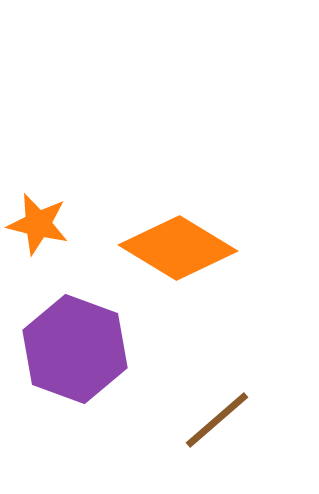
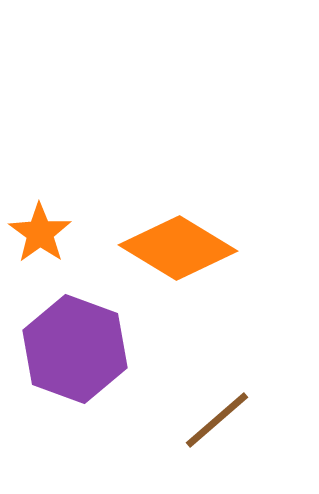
orange star: moved 2 px right, 9 px down; rotated 22 degrees clockwise
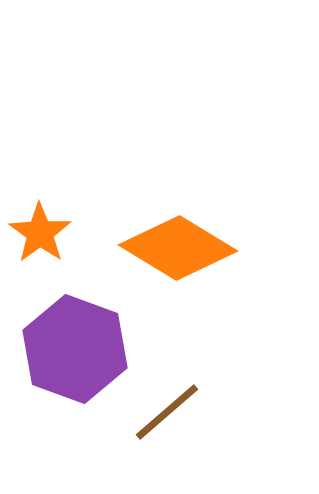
brown line: moved 50 px left, 8 px up
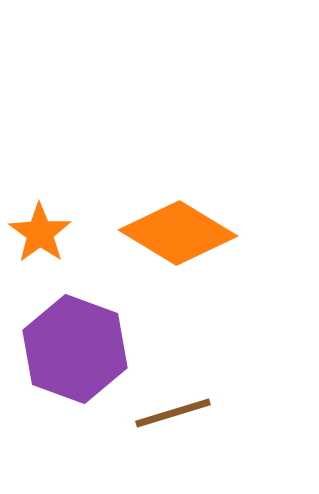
orange diamond: moved 15 px up
brown line: moved 6 px right, 1 px down; rotated 24 degrees clockwise
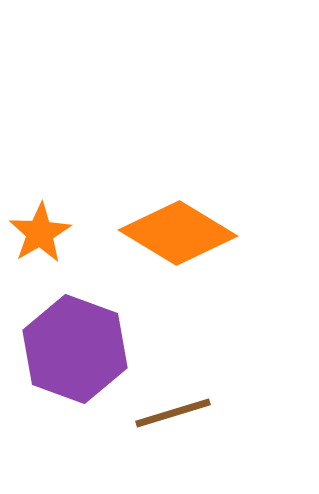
orange star: rotated 6 degrees clockwise
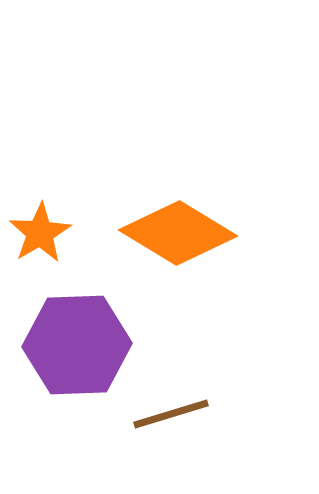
purple hexagon: moved 2 px right, 4 px up; rotated 22 degrees counterclockwise
brown line: moved 2 px left, 1 px down
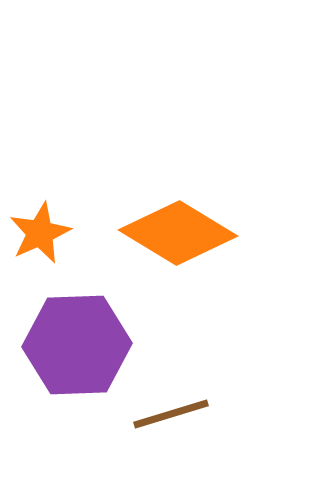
orange star: rotated 6 degrees clockwise
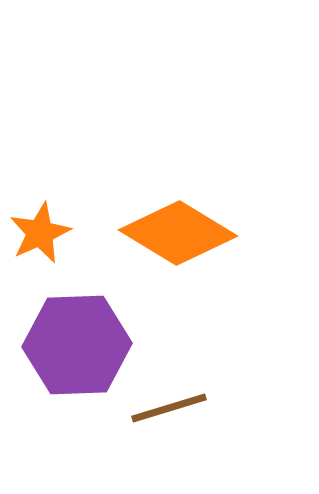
brown line: moved 2 px left, 6 px up
